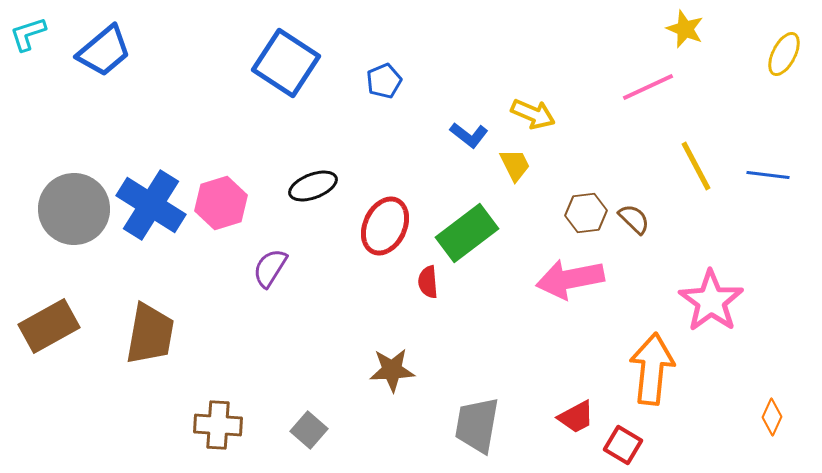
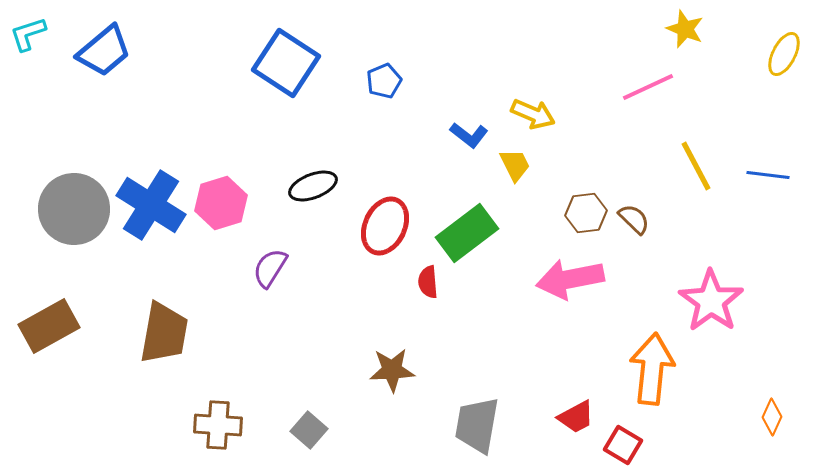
brown trapezoid: moved 14 px right, 1 px up
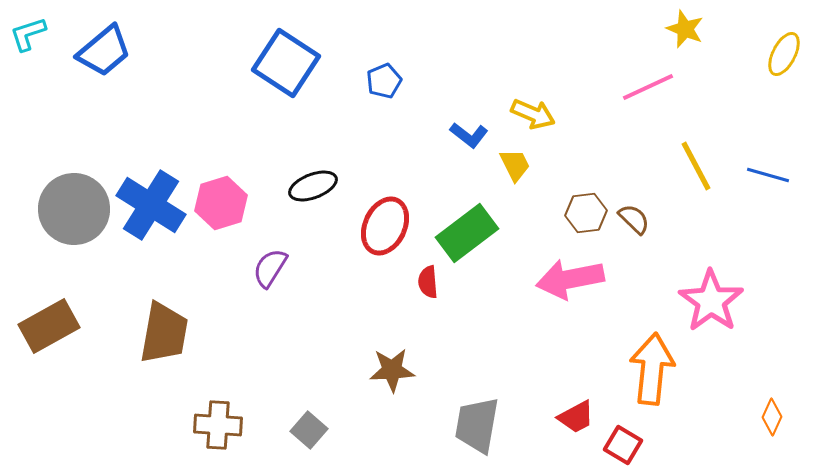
blue line: rotated 9 degrees clockwise
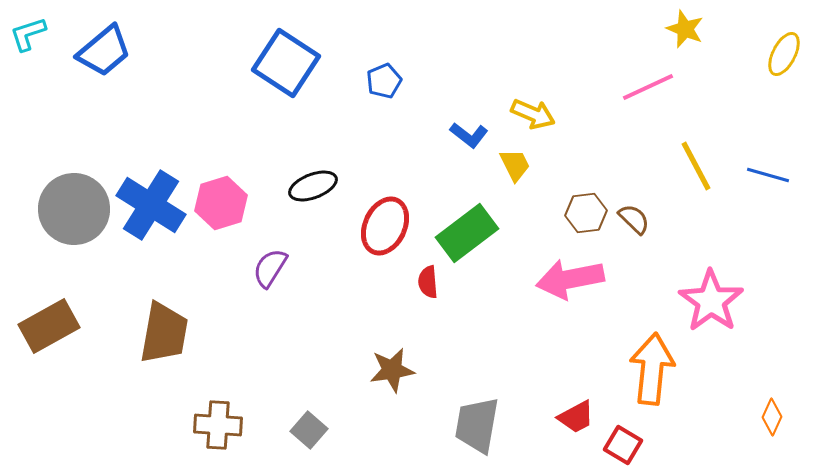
brown star: rotated 6 degrees counterclockwise
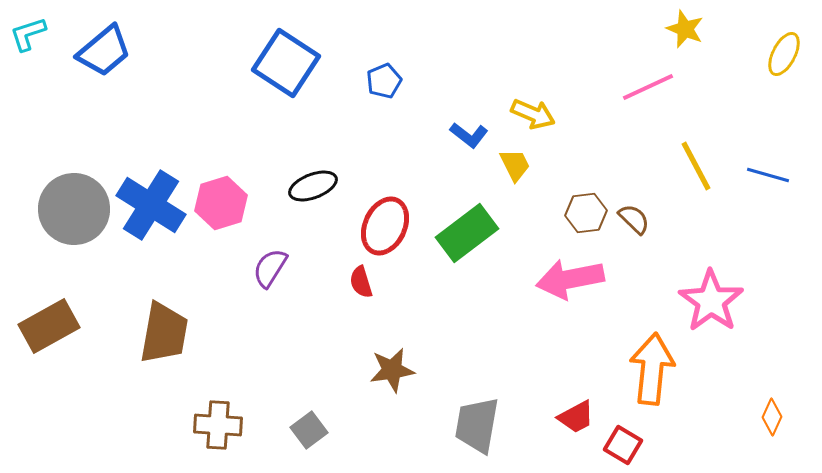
red semicircle: moved 67 px left; rotated 12 degrees counterclockwise
gray square: rotated 12 degrees clockwise
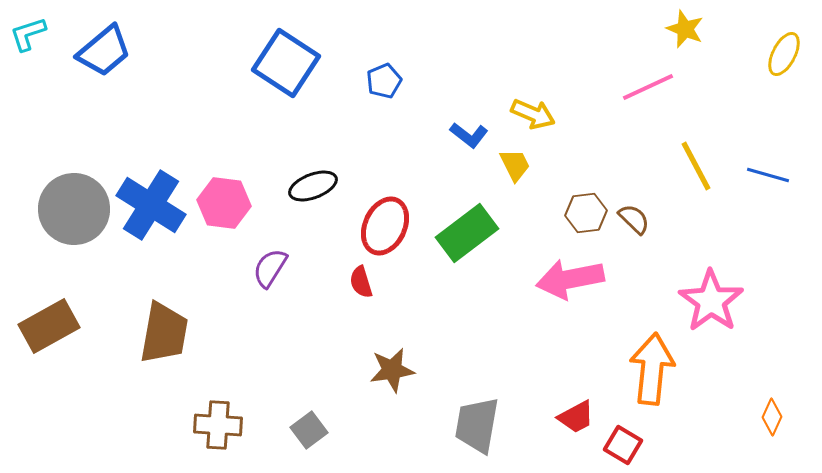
pink hexagon: moved 3 px right; rotated 24 degrees clockwise
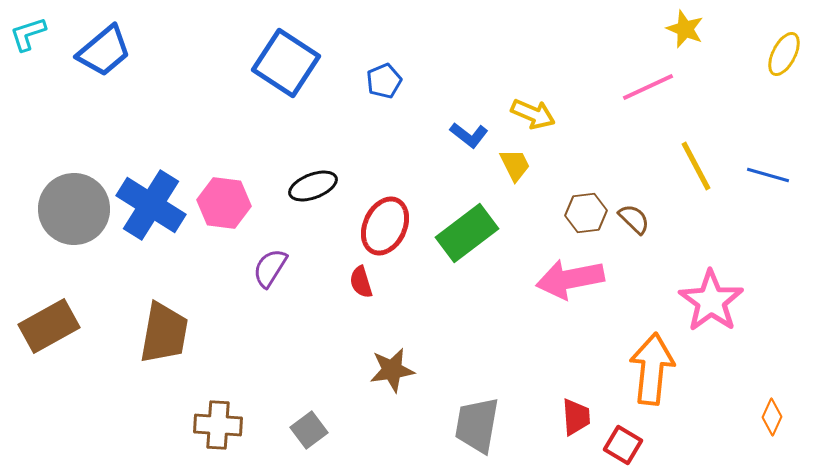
red trapezoid: rotated 66 degrees counterclockwise
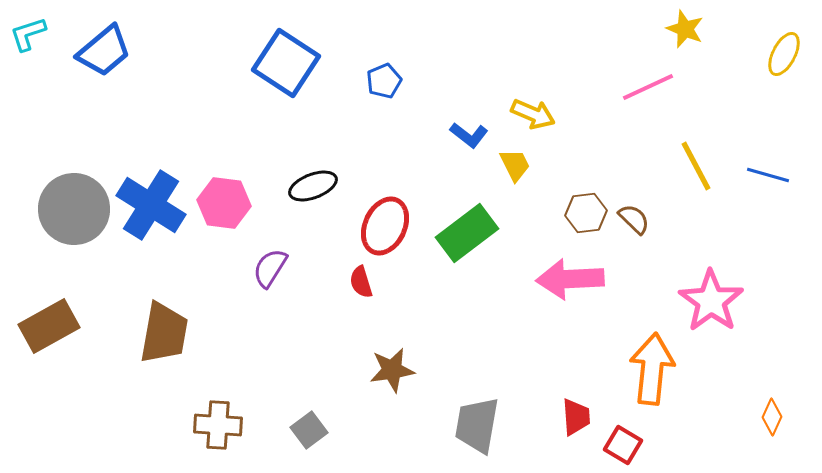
pink arrow: rotated 8 degrees clockwise
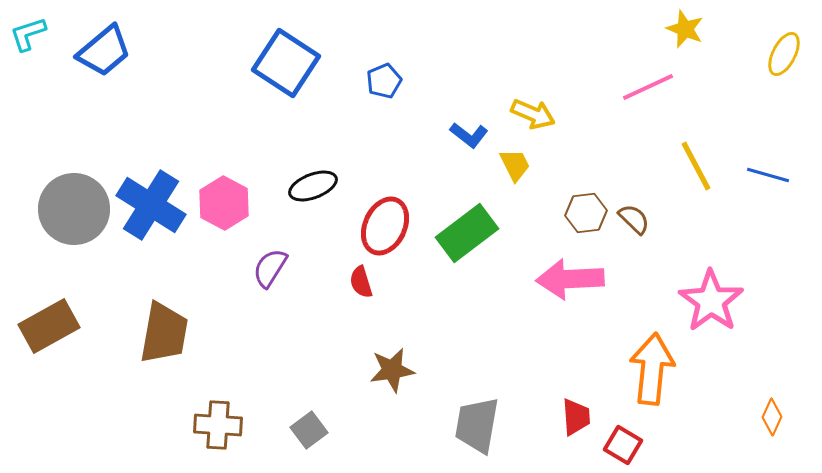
pink hexagon: rotated 21 degrees clockwise
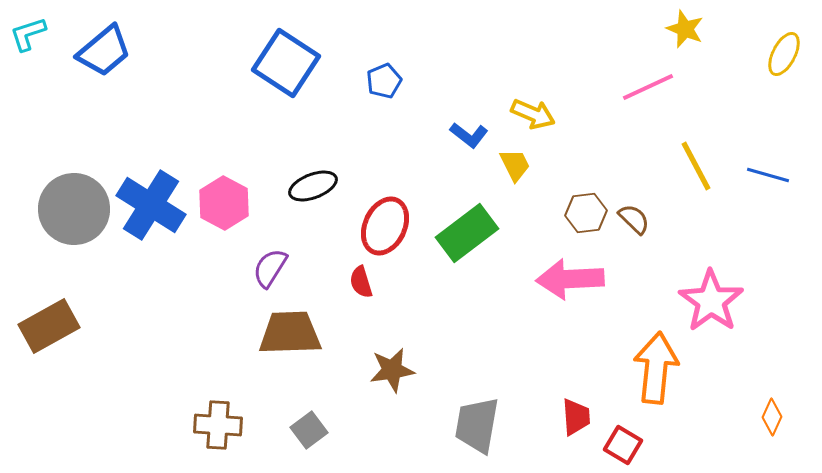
brown trapezoid: moved 126 px right; rotated 102 degrees counterclockwise
orange arrow: moved 4 px right, 1 px up
